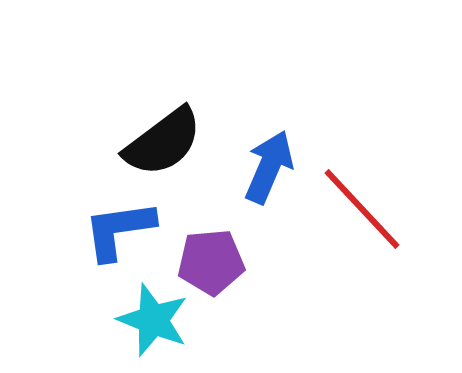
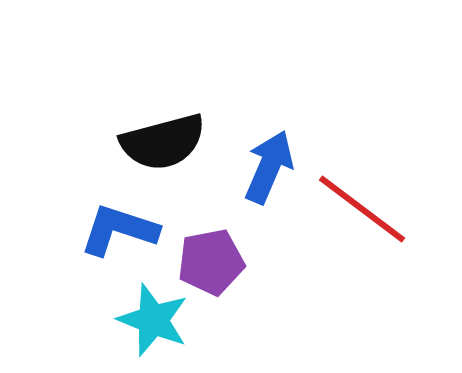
black semicircle: rotated 22 degrees clockwise
red line: rotated 10 degrees counterclockwise
blue L-shape: rotated 26 degrees clockwise
purple pentagon: rotated 6 degrees counterclockwise
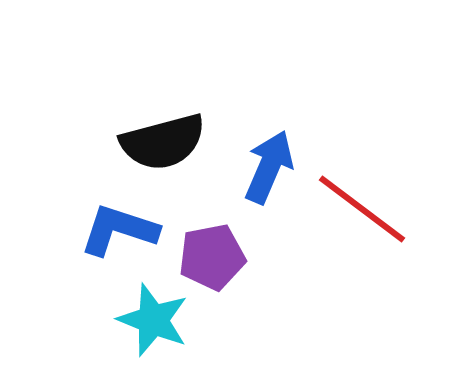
purple pentagon: moved 1 px right, 5 px up
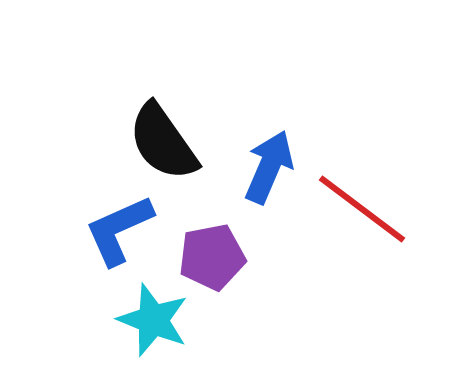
black semicircle: rotated 70 degrees clockwise
blue L-shape: rotated 42 degrees counterclockwise
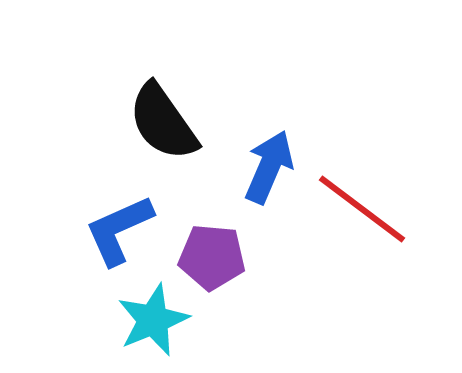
black semicircle: moved 20 px up
purple pentagon: rotated 16 degrees clockwise
cyan star: rotated 28 degrees clockwise
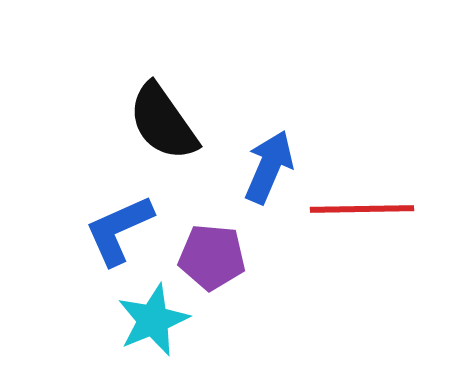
red line: rotated 38 degrees counterclockwise
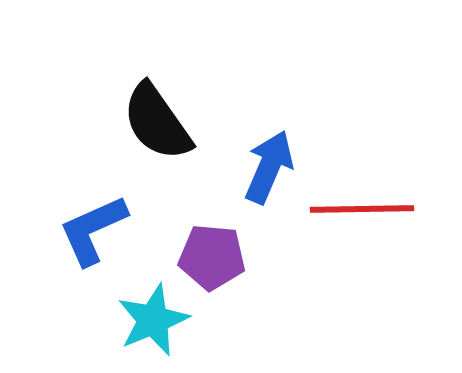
black semicircle: moved 6 px left
blue L-shape: moved 26 px left
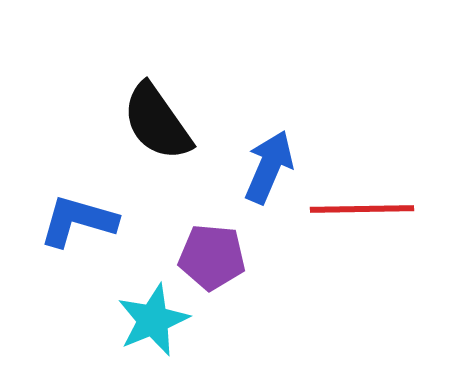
blue L-shape: moved 15 px left, 9 px up; rotated 40 degrees clockwise
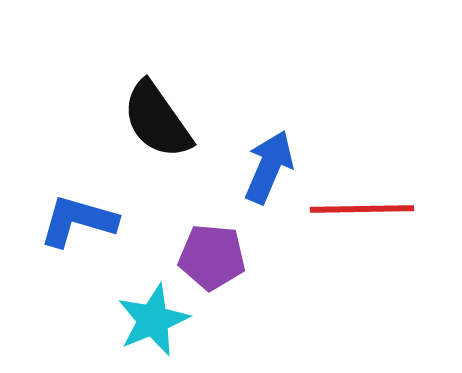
black semicircle: moved 2 px up
